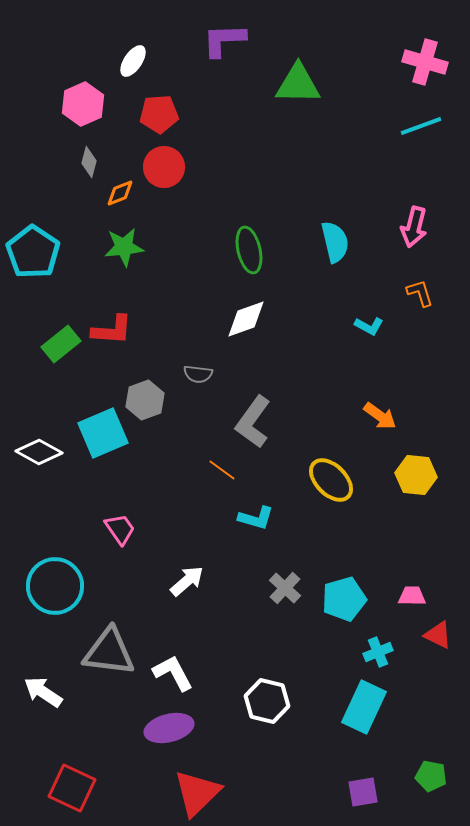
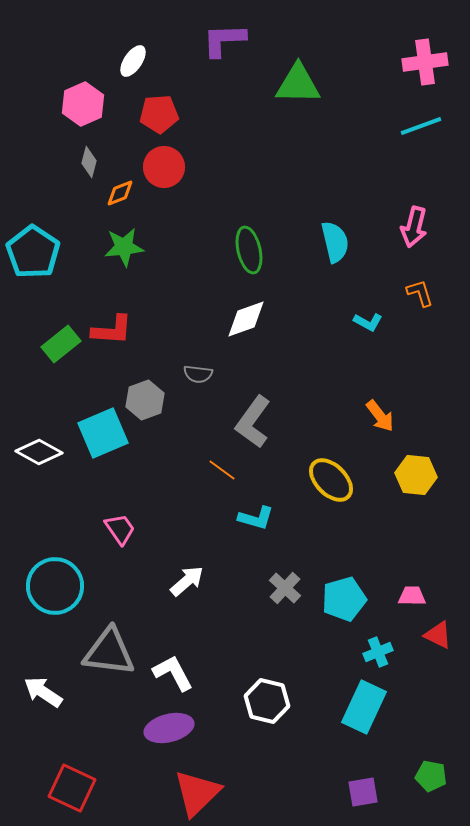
pink cross at (425, 62): rotated 24 degrees counterclockwise
cyan L-shape at (369, 326): moved 1 px left, 4 px up
orange arrow at (380, 416): rotated 16 degrees clockwise
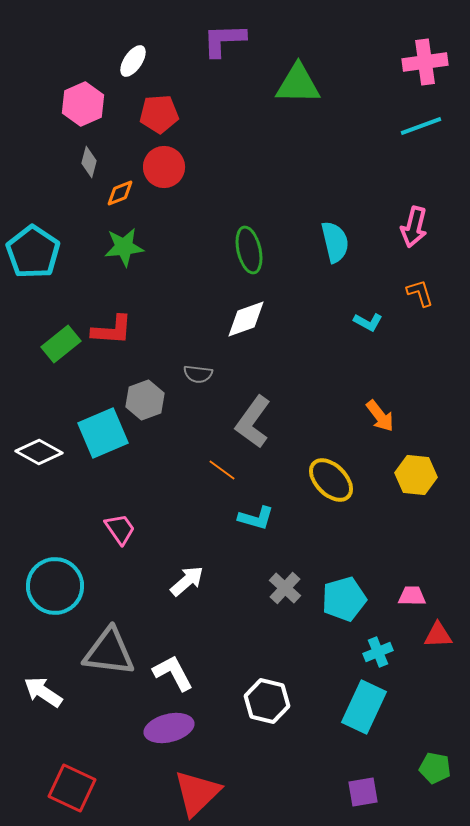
red triangle at (438, 635): rotated 28 degrees counterclockwise
green pentagon at (431, 776): moved 4 px right, 8 px up
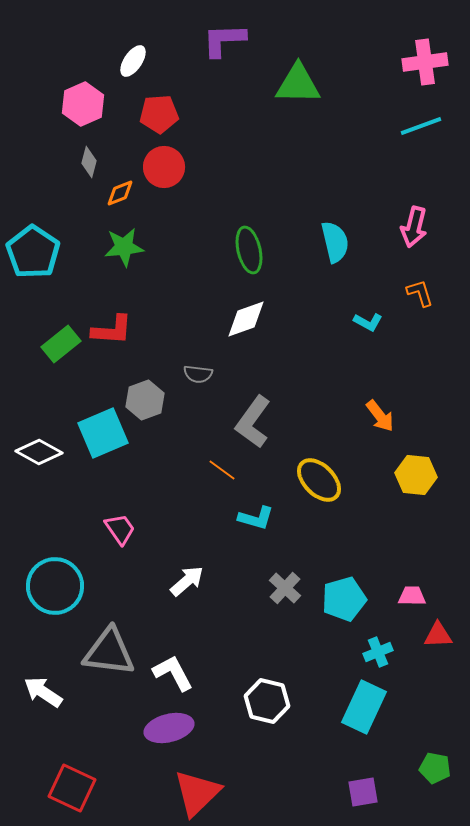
yellow ellipse at (331, 480): moved 12 px left
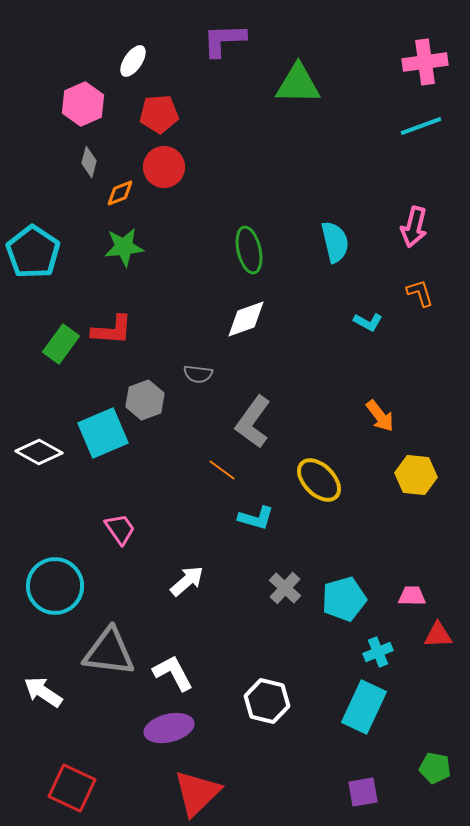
green rectangle at (61, 344): rotated 15 degrees counterclockwise
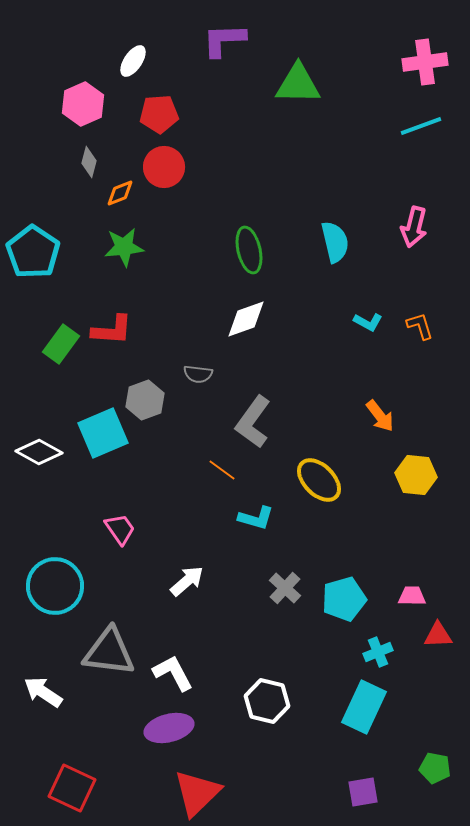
orange L-shape at (420, 293): moved 33 px down
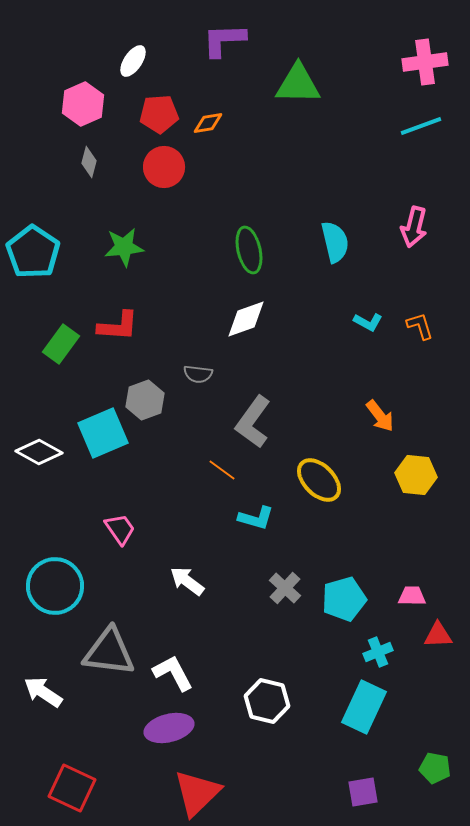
orange diamond at (120, 193): moved 88 px right, 70 px up; rotated 12 degrees clockwise
red L-shape at (112, 330): moved 6 px right, 4 px up
white arrow at (187, 581): rotated 102 degrees counterclockwise
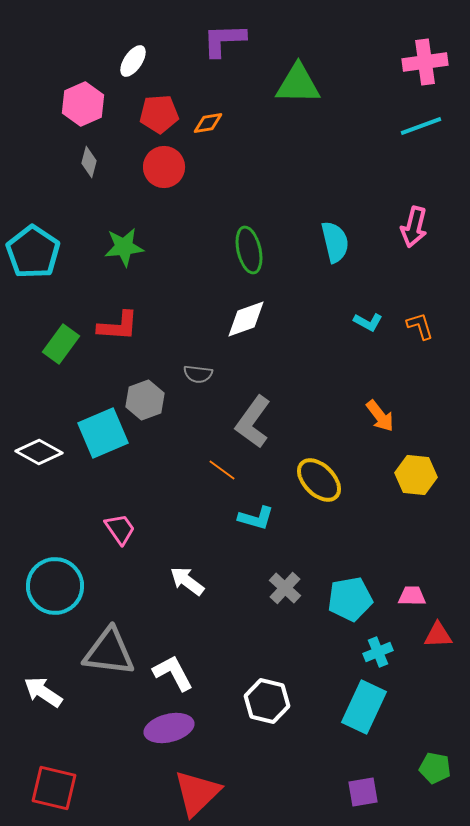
cyan pentagon at (344, 599): moved 6 px right; rotated 6 degrees clockwise
red square at (72, 788): moved 18 px left; rotated 12 degrees counterclockwise
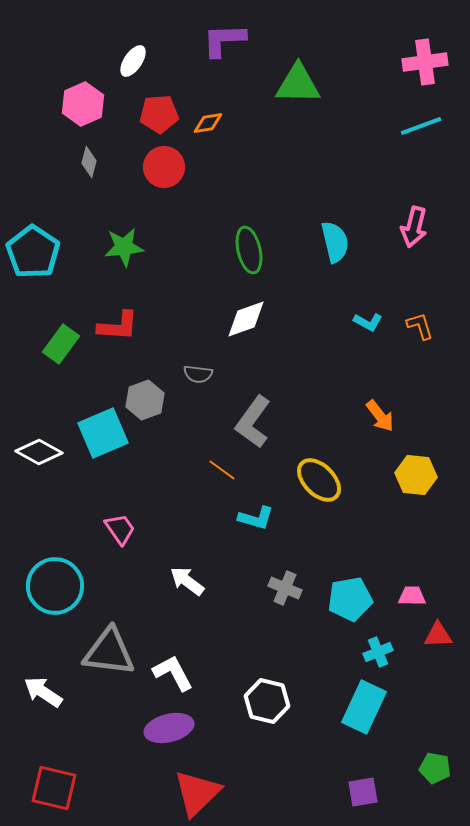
gray cross at (285, 588): rotated 20 degrees counterclockwise
